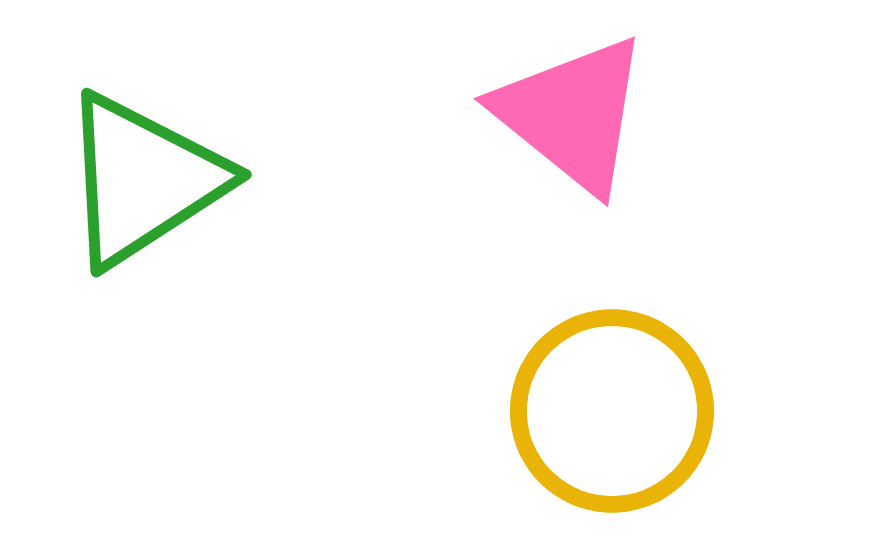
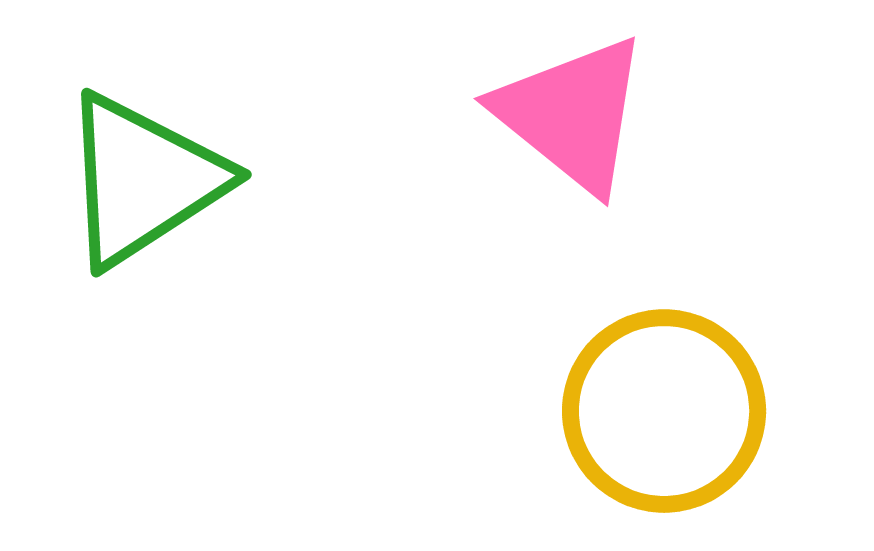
yellow circle: moved 52 px right
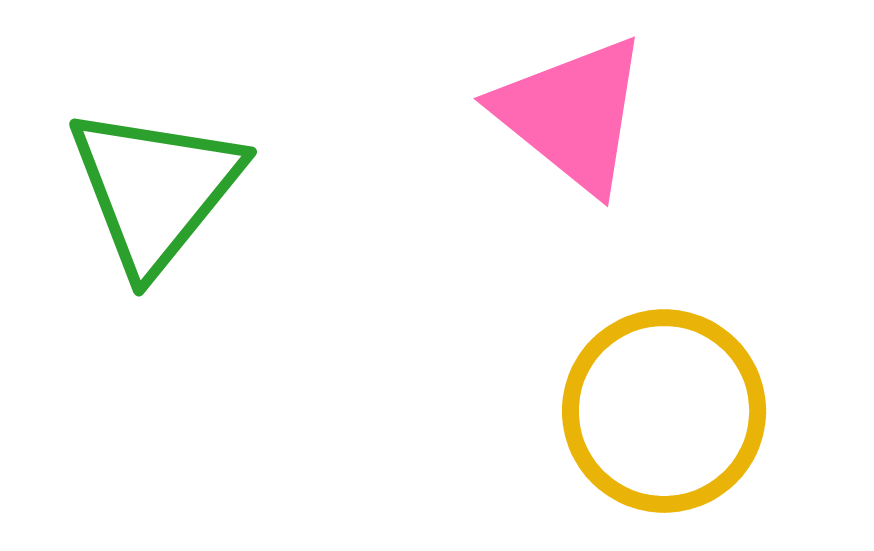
green triangle: moved 12 px right, 9 px down; rotated 18 degrees counterclockwise
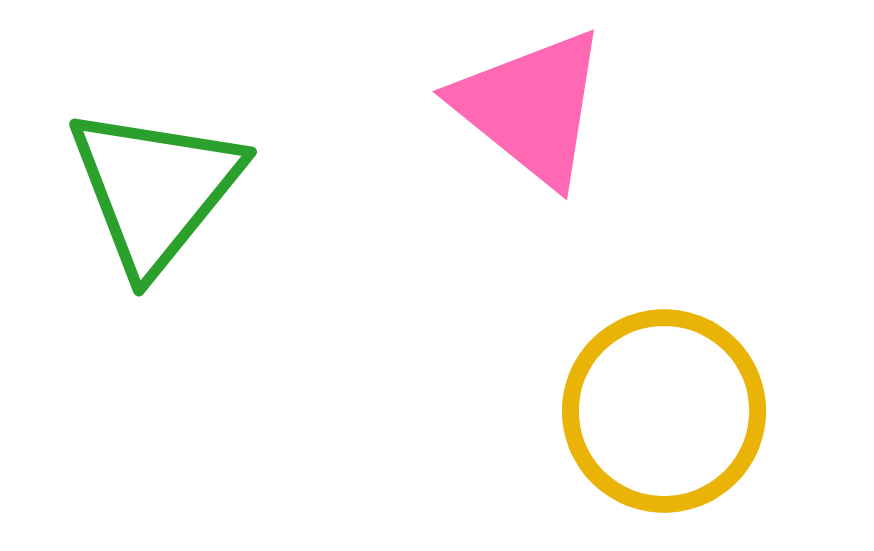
pink triangle: moved 41 px left, 7 px up
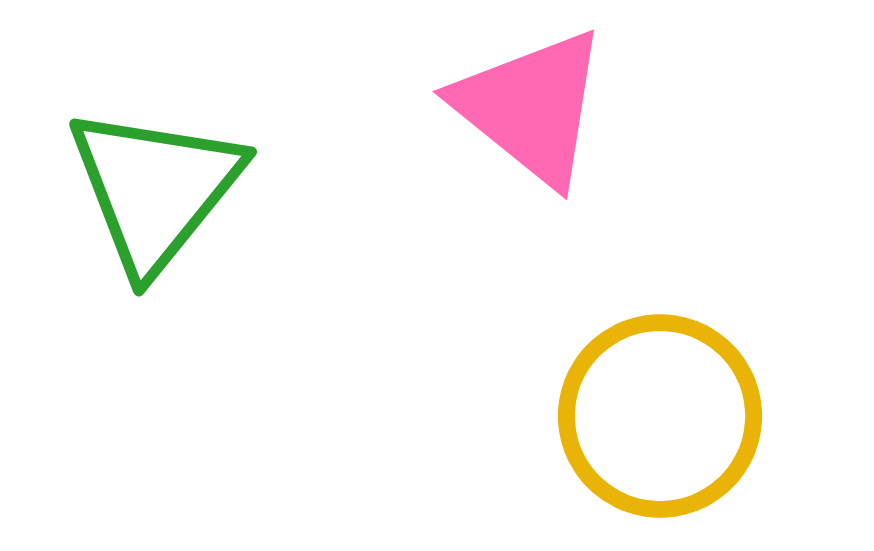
yellow circle: moved 4 px left, 5 px down
